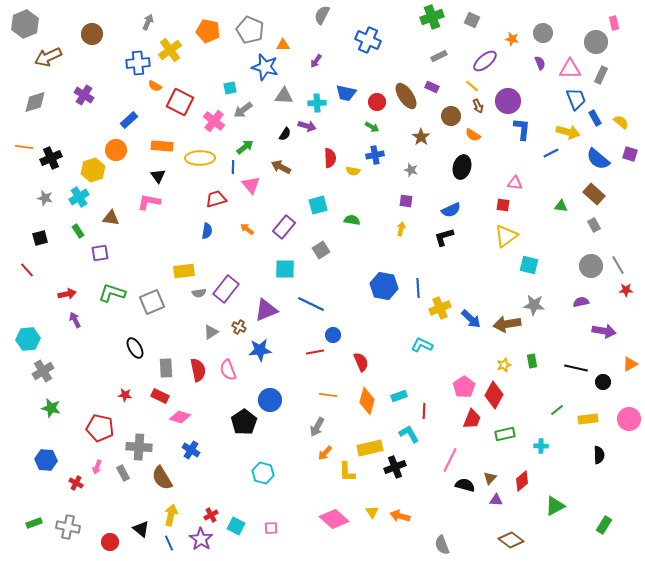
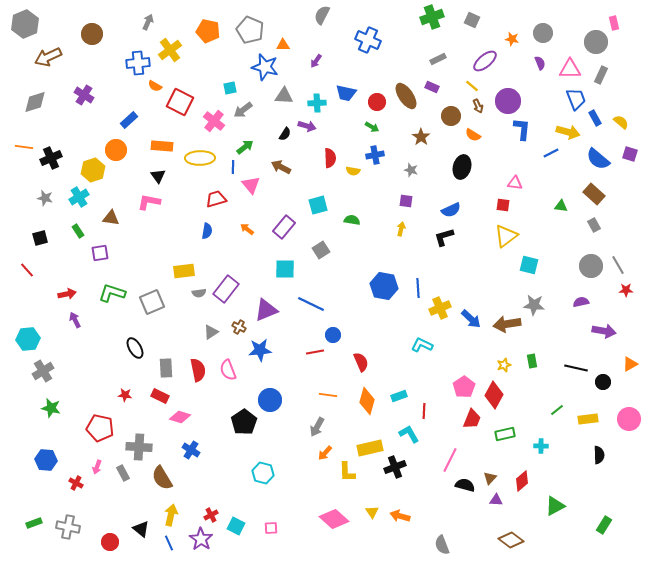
gray rectangle at (439, 56): moved 1 px left, 3 px down
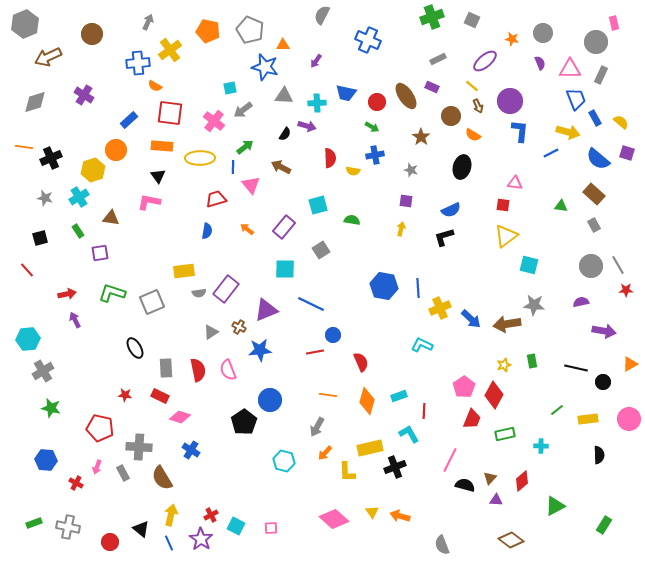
purple circle at (508, 101): moved 2 px right
red square at (180, 102): moved 10 px left, 11 px down; rotated 20 degrees counterclockwise
blue L-shape at (522, 129): moved 2 px left, 2 px down
purple square at (630, 154): moved 3 px left, 1 px up
cyan hexagon at (263, 473): moved 21 px right, 12 px up
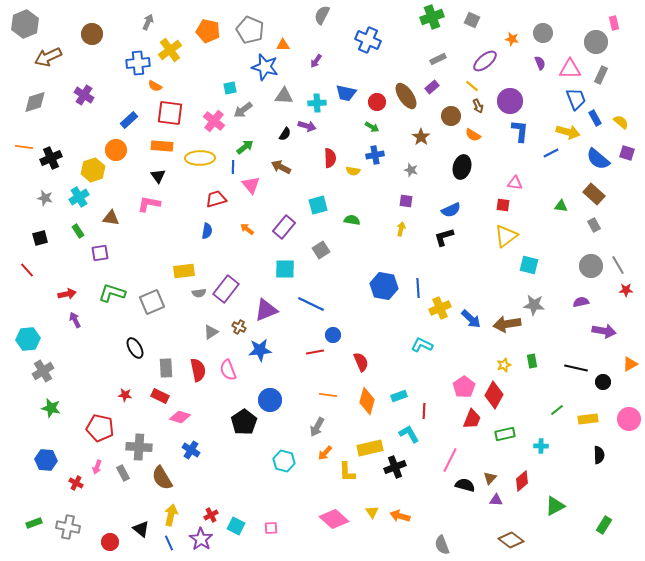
purple rectangle at (432, 87): rotated 64 degrees counterclockwise
pink L-shape at (149, 202): moved 2 px down
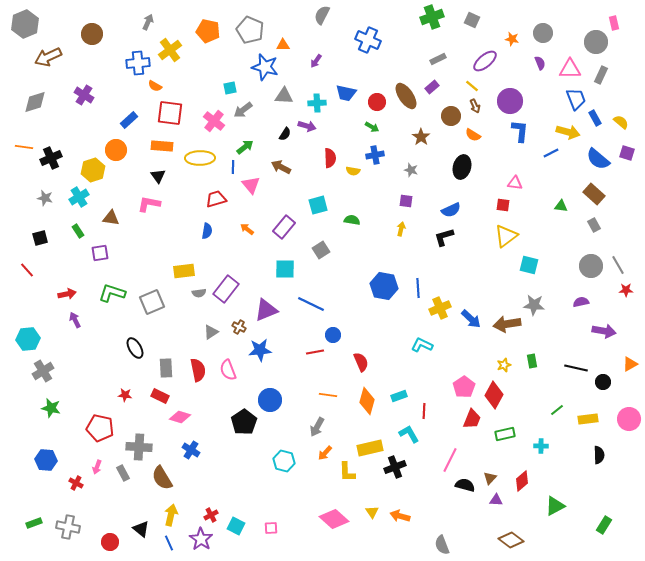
brown arrow at (478, 106): moved 3 px left
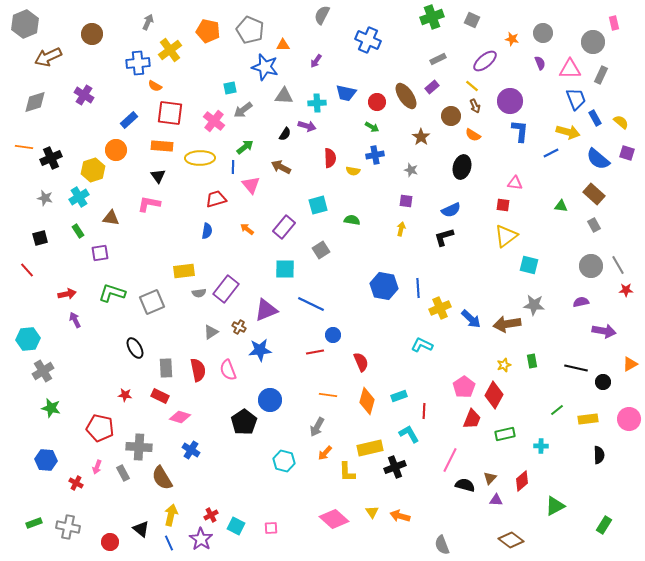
gray circle at (596, 42): moved 3 px left
